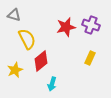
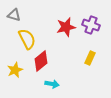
cyan arrow: rotated 96 degrees counterclockwise
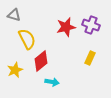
cyan arrow: moved 2 px up
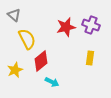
gray triangle: rotated 24 degrees clockwise
yellow rectangle: rotated 16 degrees counterclockwise
cyan arrow: rotated 16 degrees clockwise
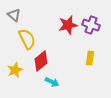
red star: moved 2 px right, 2 px up
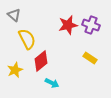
yellow rectangle: rotated 64 degrees counterclockwise
cyan arrow: moved 1 px down
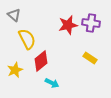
purple cross: moved 2 px up; rotated 12 degrees counterclockwise
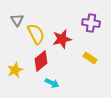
gray triangle: moved 3 px right, 5 px down; rotated 16 degrees clockwise
red star: moved 6 px left, 14 px down
yellow semicircle: moved 9 px right, 5 px up
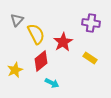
gray triangle: rotated 16 degrees clockwise
red star: moved 1 px right, 3 px down; rotated 18 degrees counterclockwise
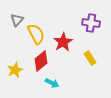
yellow rectangle: rotated 24 degrees clockwise
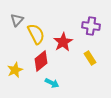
purple cross: moved 3 px down
